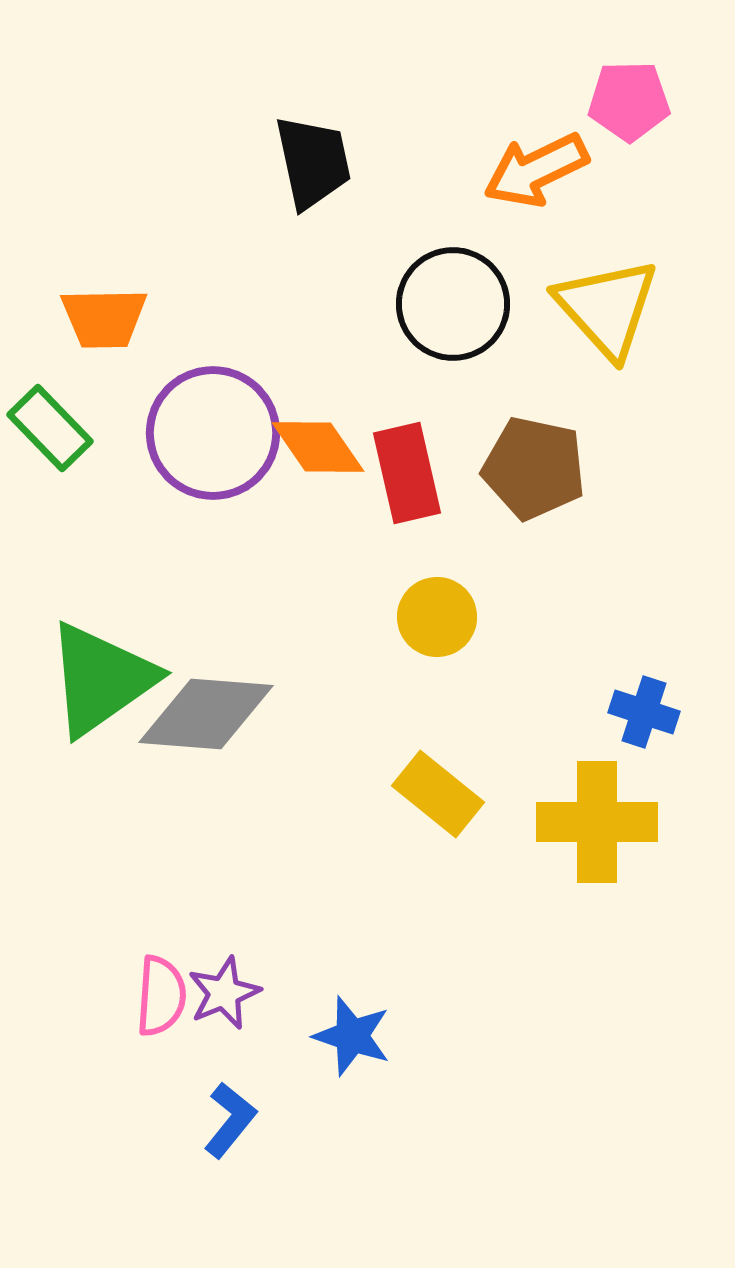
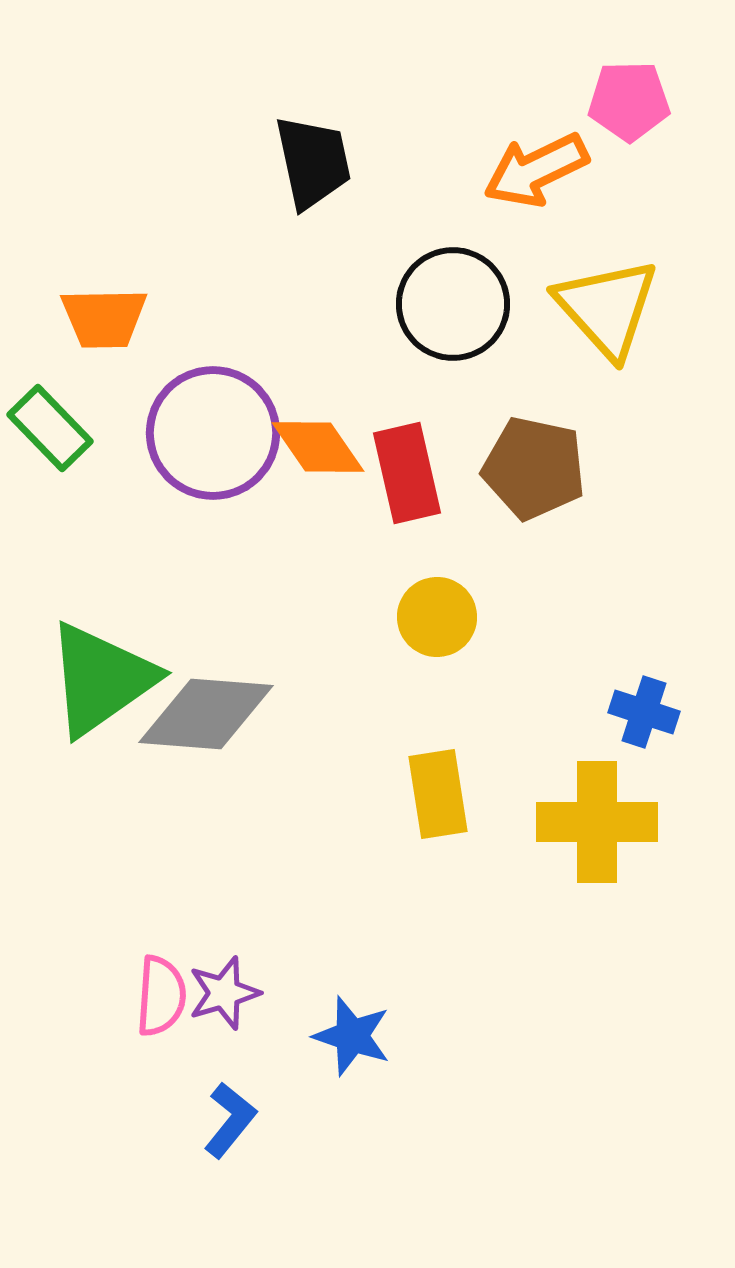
yellow rectangle: rotated 42 degrees clockwise
purple star: rotated 6 degrees clockwise
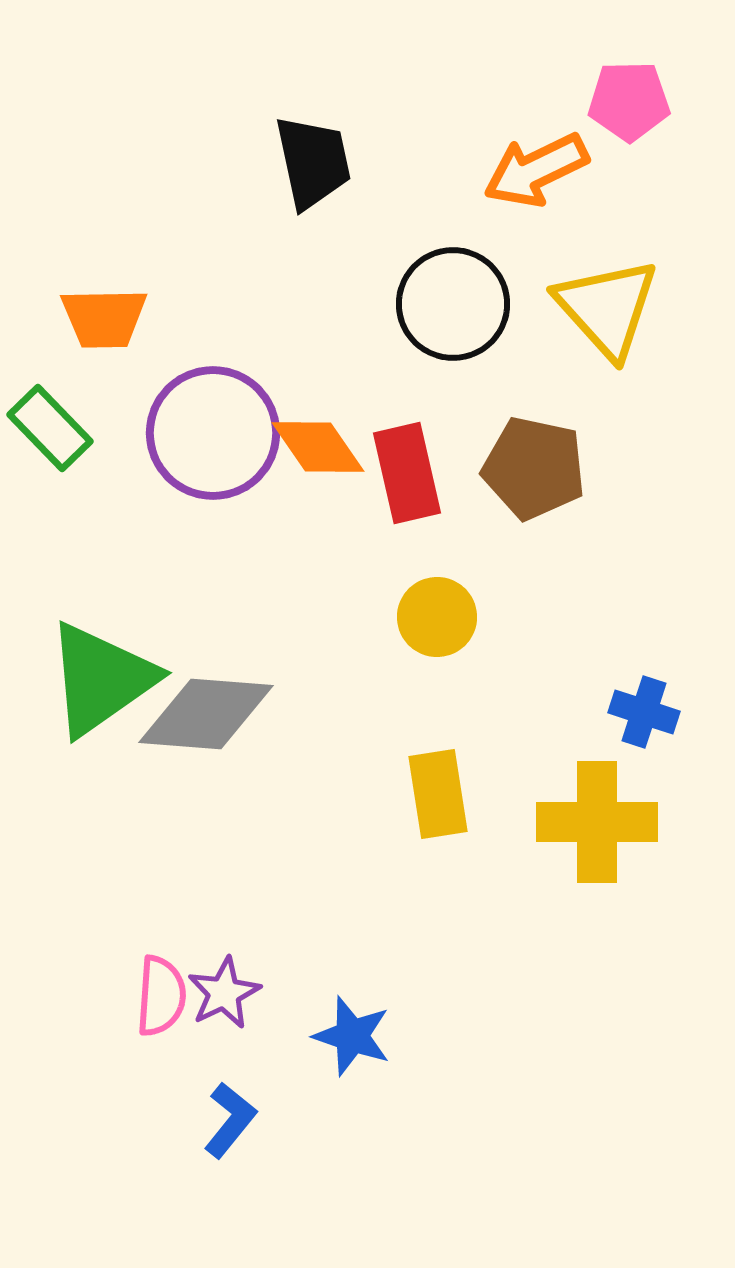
purple star: rotated 10 degrees counterclockwise
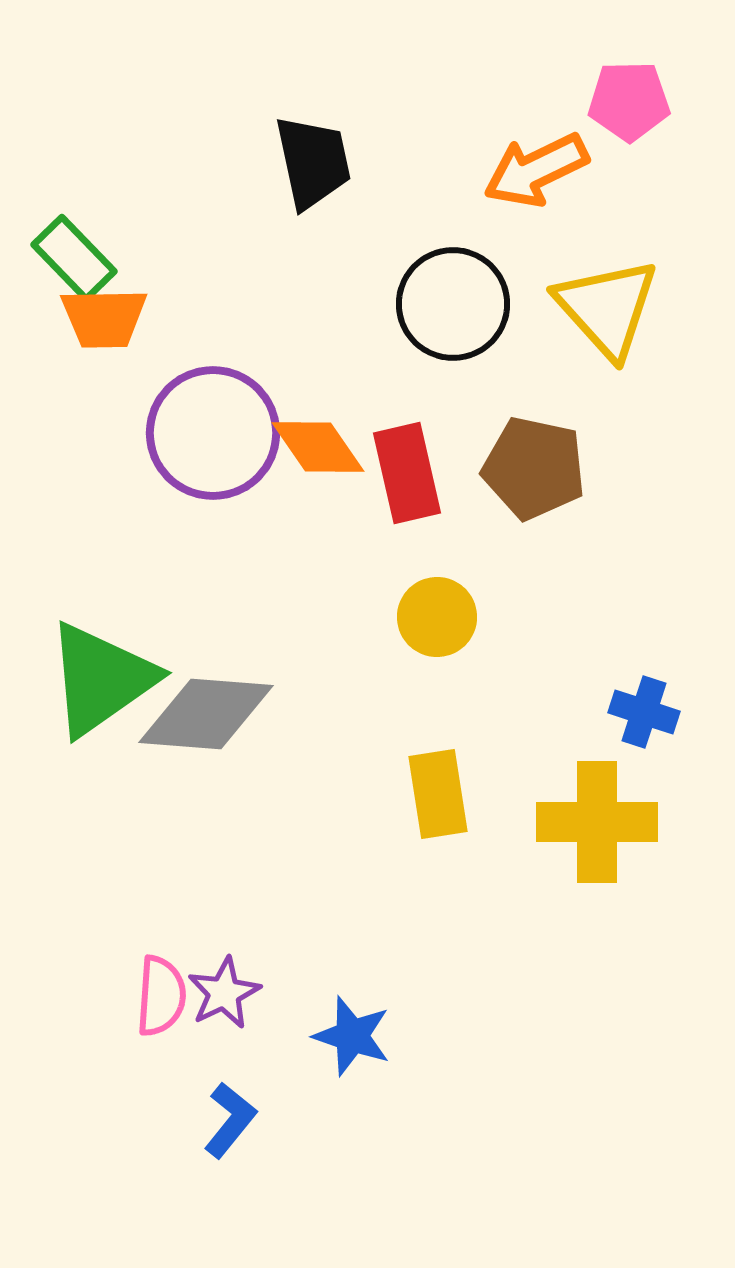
green rectangle: moved 24 px right, 170 px up
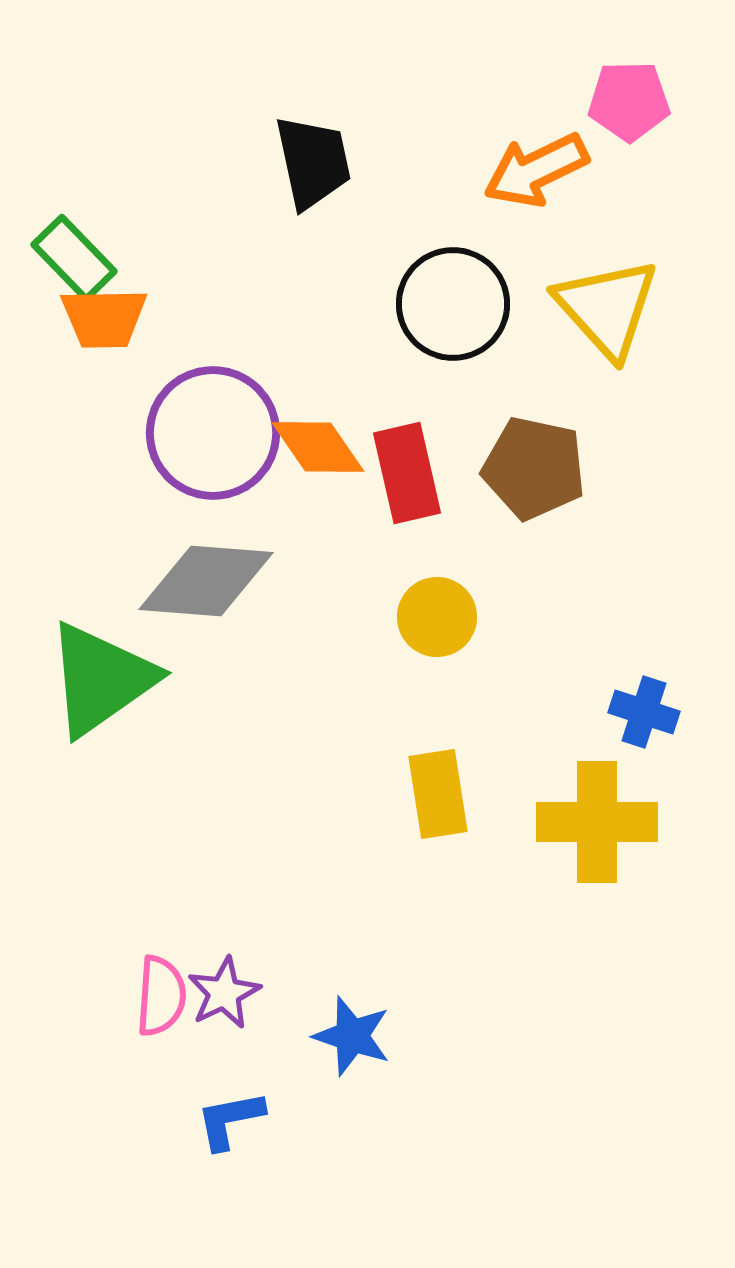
gray diamond: moved 133 px up
blue L-shape: rotated 140 degrees counterclockwise
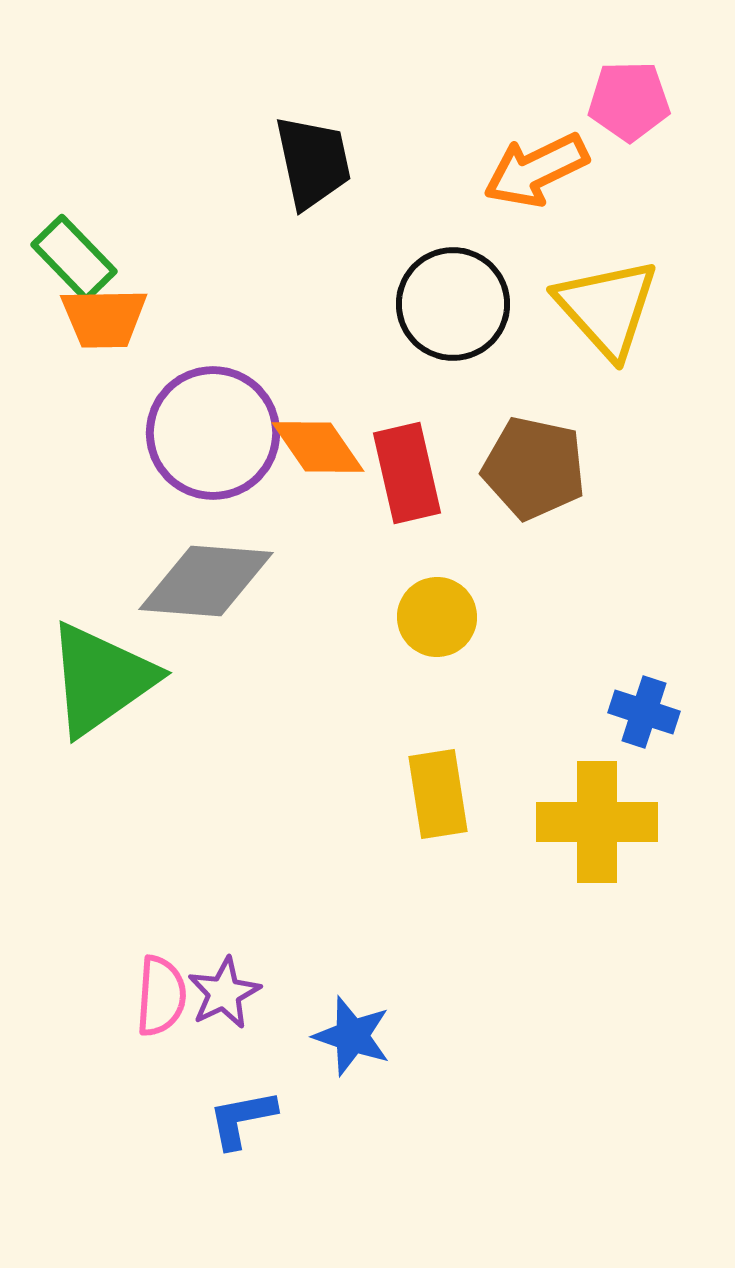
blue L-shape: moved 12 px right, 1 px up
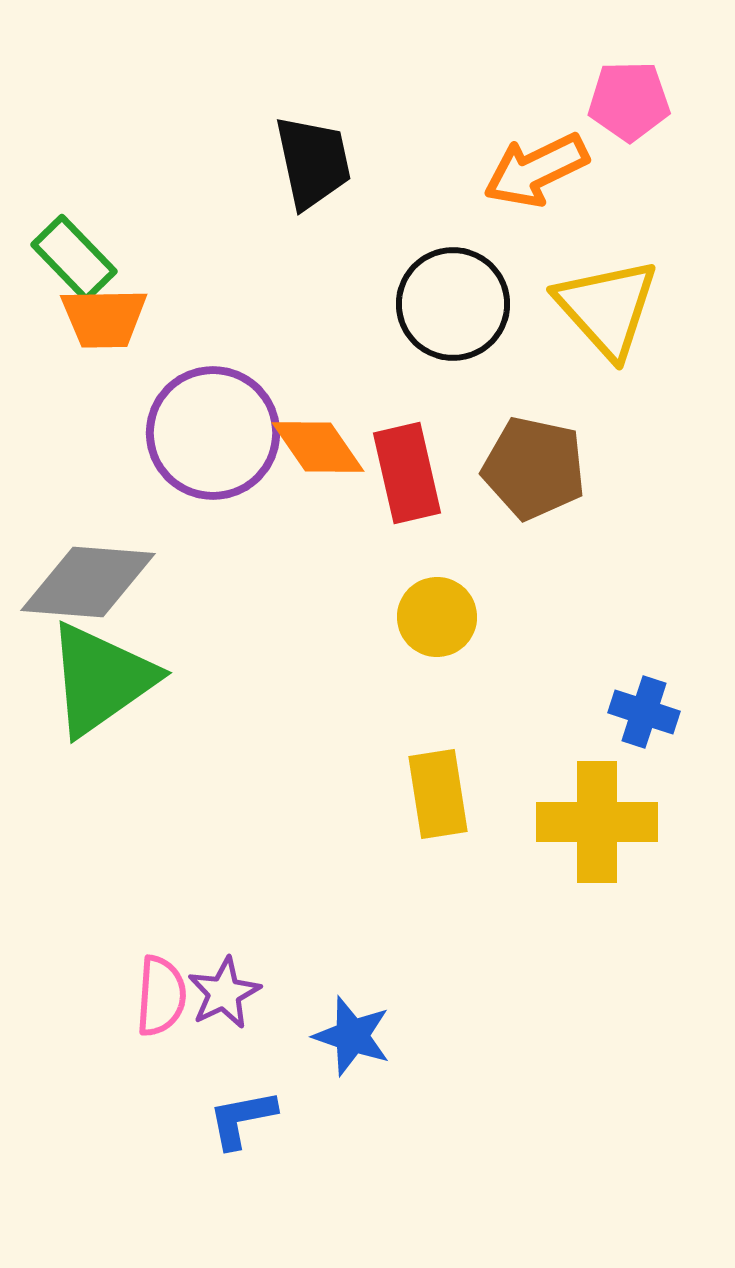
gray diamond: moved 118 px left, 1 px down
